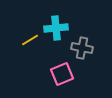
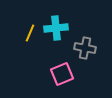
yellow line: moved 7 px up; rotated 36 degrees counterclockwise
gray cross: moved 3 px right
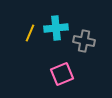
gray cross: moved 1 px left, 7 px up
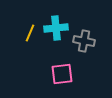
pink square: rotated 15 degrees clockwise
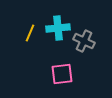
cyan cross: moved 2 px right
gray cross: rotated 15 degrees clockwise
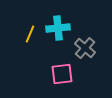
yellow line: moved 1 px down
gray cross: moved 1 px right, 7 px down; rotated 15 degrees clockwise
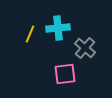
pink square: moved 3 px right
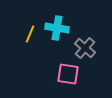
cyan cross: moved 1 px left; rotated 15 degrees clockwise
pink square: moved 3 px right; rotated 15 degrees clockwise
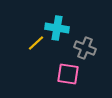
yellow line: moved 6 px right, 9 px down; rotated 24 degrees clockwise
gray cross: rotated 20 degrees counterclockwise
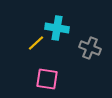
gray cross: moved 5 px right
pink square: moved 21 px left, 5 px down
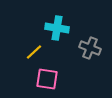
yellow line: moved 2 px left, 9 px down
